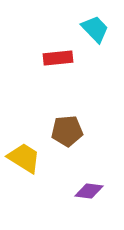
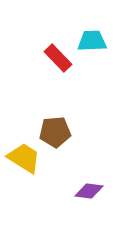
cyan trapezoid: moved 3 px left, 12 px down; rotated 48 degrees counterclockwise
red rectangle: rotated 52 degrees clockwise
brown pentagon: moved 12 px left, 1 px down
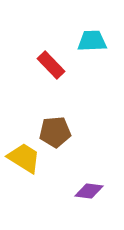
red rectangle: moved 7 px left, 7 px down
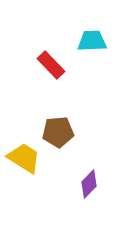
brown pentagon: moved 3 px right
purple diamond: moved 7 px up; rotated 52 degrees counterclockwise
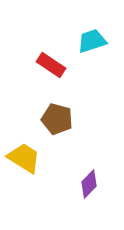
cyan trapezoid: rotated 16 degrees counterclockwise
red rectangle: rotated 12 degrees counterclockwise
brown pentagon: moved 1 px left, 13 px up; rotated 20 degrees clockwise
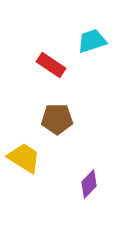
brown pentagon: rotated 16 degrees counterclockwise
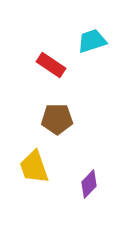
yellow trapezoid: moved 10 px right, 9 px down; rotated 141 degrees counterclockwise
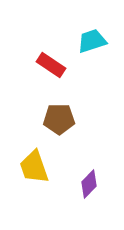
brown pentagon: moved 2 px right
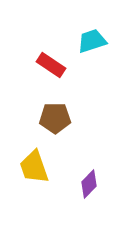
brown pentagon: moved 4 px left, 1 px up
